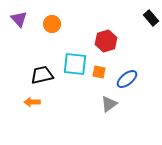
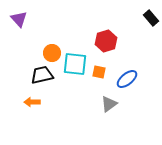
orange circle: moved 29 px down
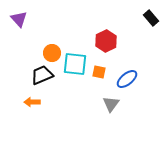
red hexagon: rotated 10 degrees counterclockwise
black trapezoid: rotated 10 degrees counterclockwise
gray triangle: moved 2 px right; rotated 18 degrees counterclockwise
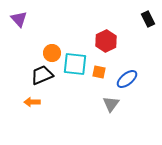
black rectangle: moved 3 px left, 1 px down; rotated 14 degrees clockwise
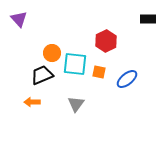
black rectangle: rotated 63 degrees counterclockwise
gray triangle: moved 35 px left
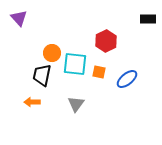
purple triangle: moved 1 px up
black trapezoid: rotated 55 degrees counterclockwise
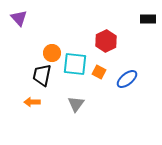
orange square: rotated 16 degrees clockwise
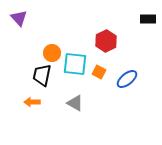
gray triangle: moved 1 px left, 1 px up; rotated 36 degrees counterclockwise
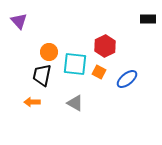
purple triangle: moved 3 px down
red hexagon: moved 1 px left, 5 px down
orange circle: moved 3 px left, 1 px up
